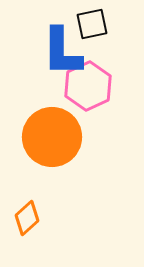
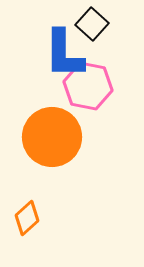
black square: rotated 36 degrees counterclockwise
blue L-shape: moved 2 px right, 2 px down
pink hexagon: rotated 24 degrees counterclockwise
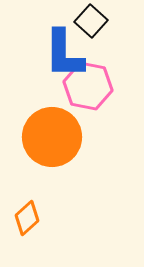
black square: moved 1 px left, 3 px up
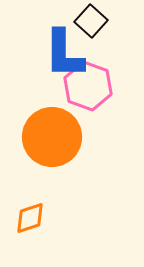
pink hexagon: rotated 9 degrees clockwise
orange diamond: moved 3 px right; rotated 24 degrees clockwise
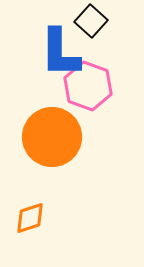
blue L-shape: moved 4 px left, 1 px up
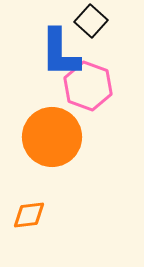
orange diamond: moved 1 px left, 3 px up; rotated 12 degrees clockwise
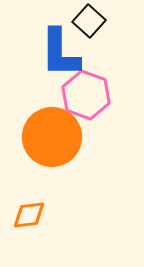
black square: moved 2 px left
pink hexagon: moved 2 px left, 9 px down
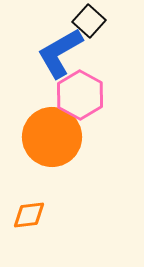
blue L-shape: rotated 60 degrees clockwise
pink hexagon: moved 6 px left; rotated 9 degrees clockwise
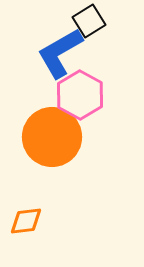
black square: rotated 16 degrees clockwise
orange diamond: moved 3 px left, 6 px down
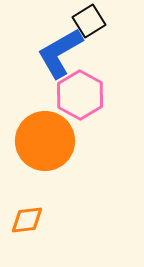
orange circle: moved 7 px left, 4 px down
orange diamond: moved 1 px right, 1 px up
